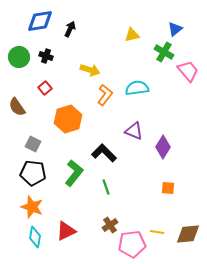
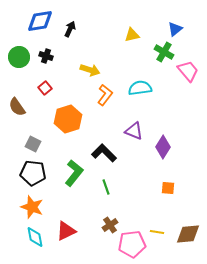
cyan semicircle: moved 3 px right
cyan diamond: rotated 20 degrees counterclockwise
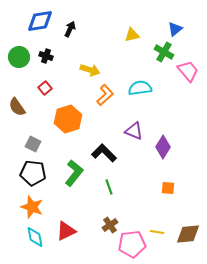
orange L-shape: rotated 10 degrees clockwise
green line: moved 3 px right
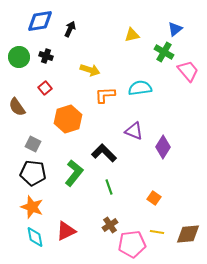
orange L-shape: rotated 140 degrees counterclockwise
orange square: moved 14 px left, 10 px down; rotated 32 degrees clockwise
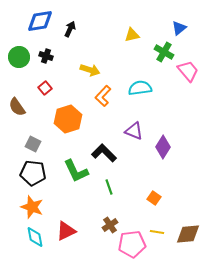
blue triangle: moved 4 px right, 1 px up
orange L-shape: moved 2 px left, 1 px down; rotated 45 degrees counterclockwise
green L-shape: moved 2 px right, 2 px up; rotated 116 degrees clockwise
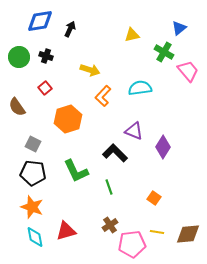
black L-shape: moved 11 px right
red triangle: rotated 10 degrees clockwise
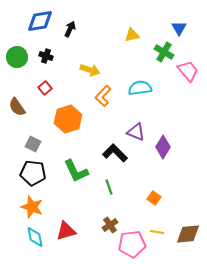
blue triangle: rotated 21 degrees counterclockwise
green circle: moved 2 px left
purple triangle: moved 2 px right, 1 px down
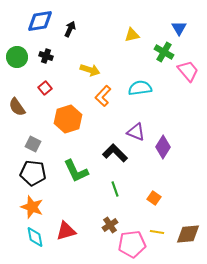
green line: moved 6 px right, 2 px down
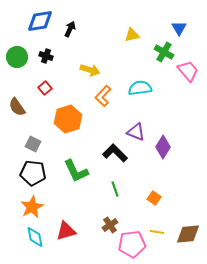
orange star: rotated 25 degrees clockwise
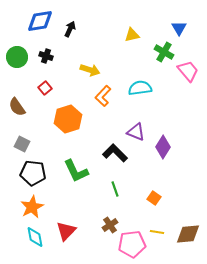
gray square: moved 11 px left
red triangle: rotated 30 degrees counterclockwise
